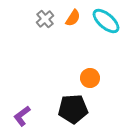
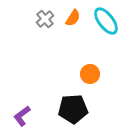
cyan ellipse: rotated 12 degrees clockwise
orange circle: moved 4 px up
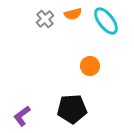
orange semicircle: moved 4 px up; rotated 42 degrees clockwise
orange circle: moved 8 px up
black pentagon: moved 1 px left
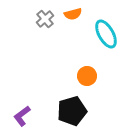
cyan ellipse: moved 13 px down; rotated 8 degrees clockwise
orange circle: moved 3 px left, 10 px down
black pentagon: moved 2 px down; rotated 12 degrees counterclockwise
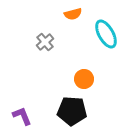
gray cross: moved 23 px down
orange circle: moved 3 px left, 3 px down
black pentagon: rotated 20 degrees clockwise
purple L-shape: rotated 105 degrees clockwise
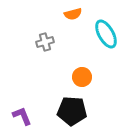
gray cross: rotated 24 degrees clockwise
orange circle: moved 2 px left, 2 px up
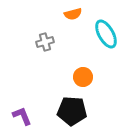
orange circle: moved 1 px right
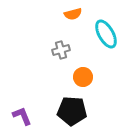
gray cross: moved 16 px right, 8 px down
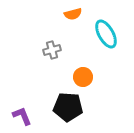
gray cross: moved 9 px left
black pentagon: moved 4 px left, 4 px up
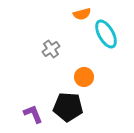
orange semicircle: moved 9 px right
gray cross: moved 1 px left, 1 px up; rotated 18 degrees counterclockwise
orange circle: moved 1 px right
purple L-shape: moved 11 px right, 2 px up
